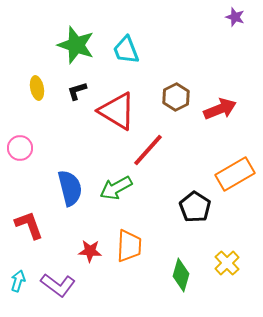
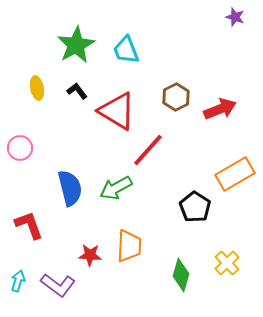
green star: rotated 24 degrees clockwise
black L-shape: rotated 70 degrees clockwise
red star: moved 4 px down
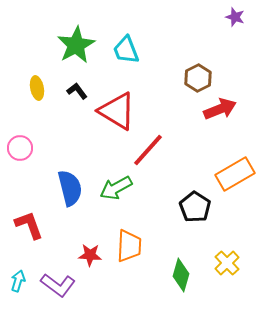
brown hexagon: moved 22 px right, 19 px up
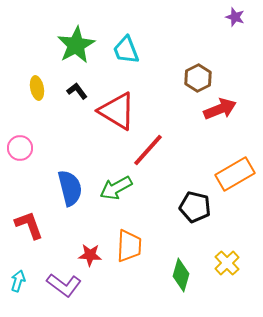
black pentagon: rotated 20 degrees counterclockwise
purple L-shape: moved 6 px right
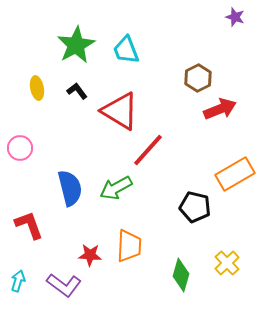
red triangle: moved 3 px right
